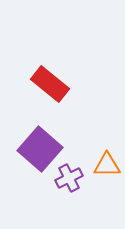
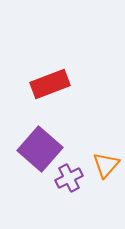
red rectangle: rotated 60 degrees counterclockwise
orange triangle: moved 1 px left; rotated 48 degrees counterclockwise
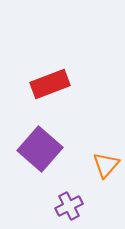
purple cross: moved 28 px down
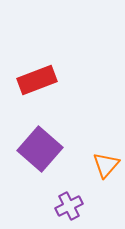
red rectangle: moved 13 px left, 4 px up
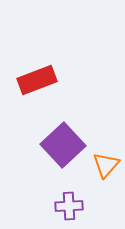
purple square: moved 23 px right, 4 px up; rotated 6 degrees clockwise
purple cross: rotated 24 degrees clockwise
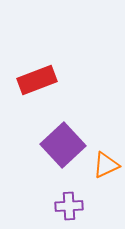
orange triangle: rotated 24 degrees clockwise
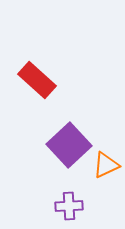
red rectangle: rotated 63 degrees clockwise
purple square: moved 6 px right
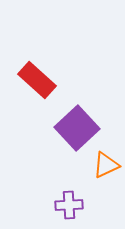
purple square: moved 8 px right, 17 px up
purple cross: moved 1 px up
